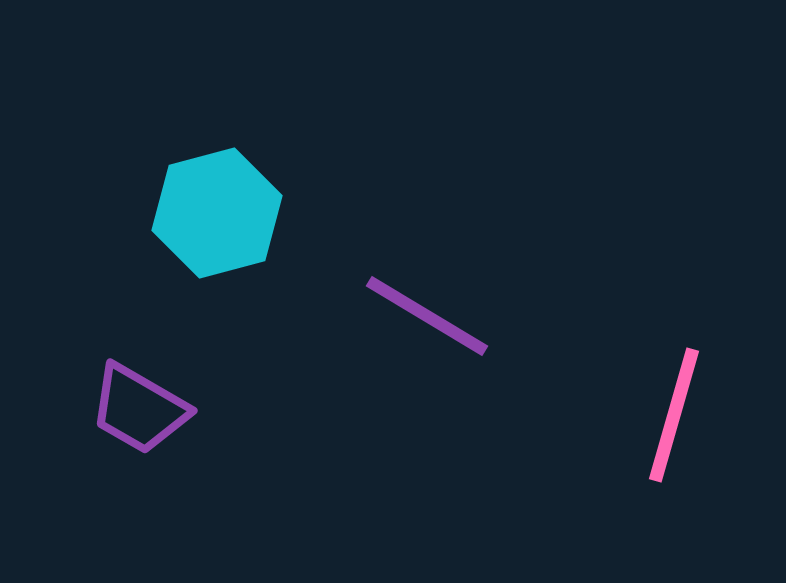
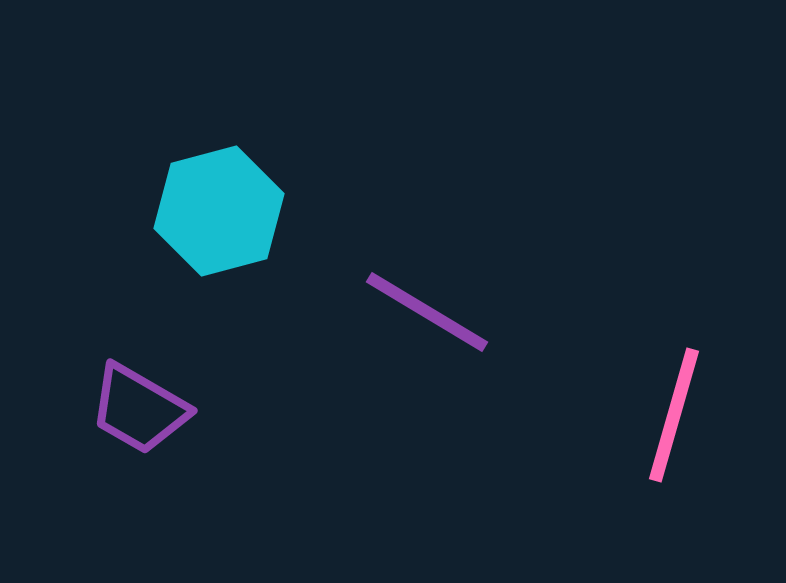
cyan hexagon: moved 2 px right, 2 px up
purple line: moved 4 px up
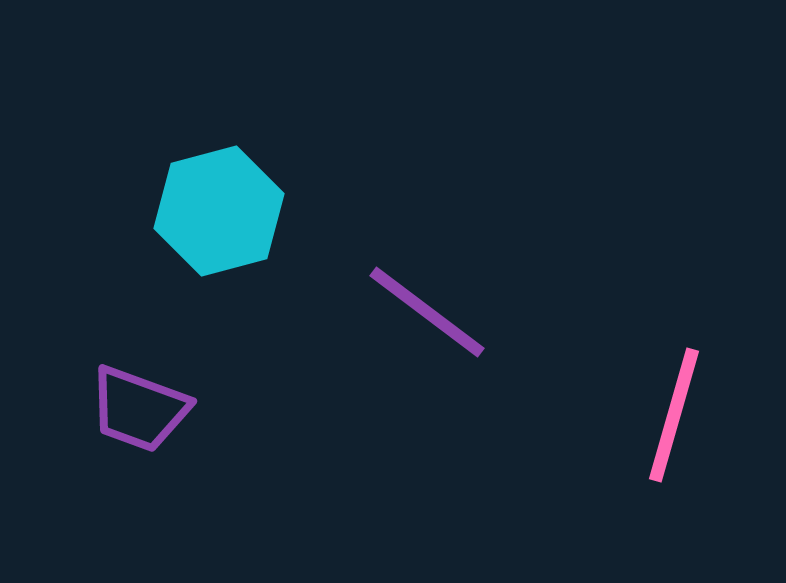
purple line: rotated 6 degrees clockwise
purple trapezoid: rotated 10 degrees counterclockwise
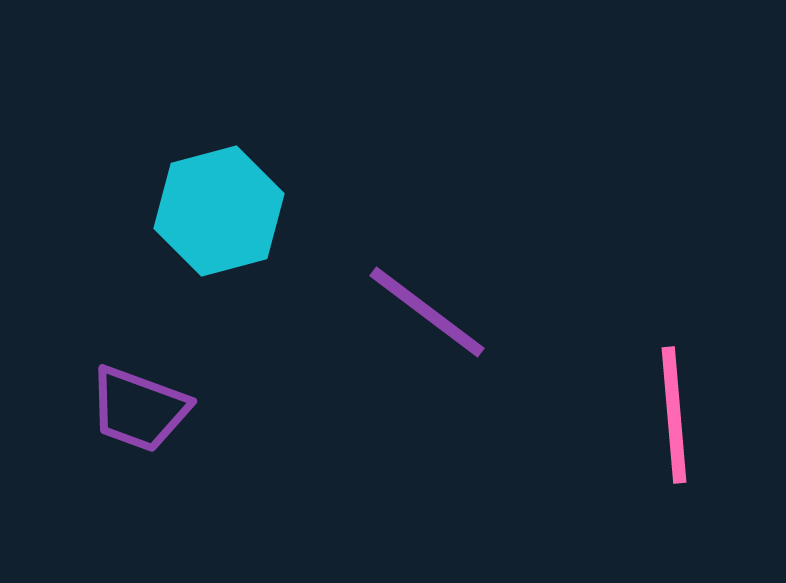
pink line: rotated 21 degrees counterclockwise
